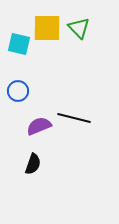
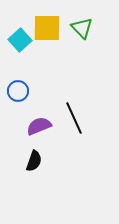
green triangle: moved 3 px right
cyan square: moved 1 px right, 4 px up; rotated 35 degrees clockwise
black line: rotated 52 degrees clockwise
black semicircle: moved 1 px right, 3 px up
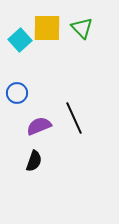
blue circle: moved 1 px left, 2 px down
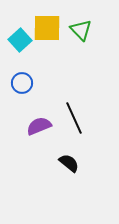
green triangle: moved 1 px left, 2 px down
blue circle: moved 5 px right, 10 px up
black semicircle: moved 35 px right, 2 px down; rotated 70 degrees counterclockwise
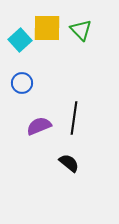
black line: rotated 32 degrees clockwise
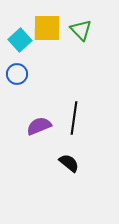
blue circle: moved 5 px left, 9 px up
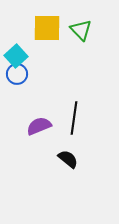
cyan square: moved 4 px left, 16 px down
black semicircle: moved 1 px left, 4 px up
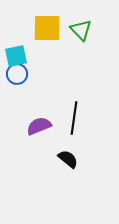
cyan square: rotated 30 degrees clockwise
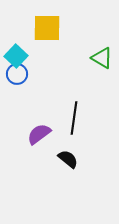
green triangle: moved 21 px right, 28 px down; rotated 15 degrees counterclockwise
cyan square: rotated 35 degrees counterclockwise
purple semicircle: moved 8 px down; rotated 15 degrees counterclockwise
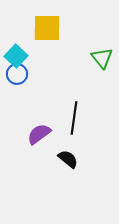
green triangle: rotated 20 degrees clockwise
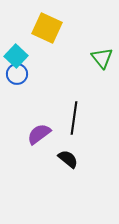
yellow square: rotated 24 degrees clockwise
